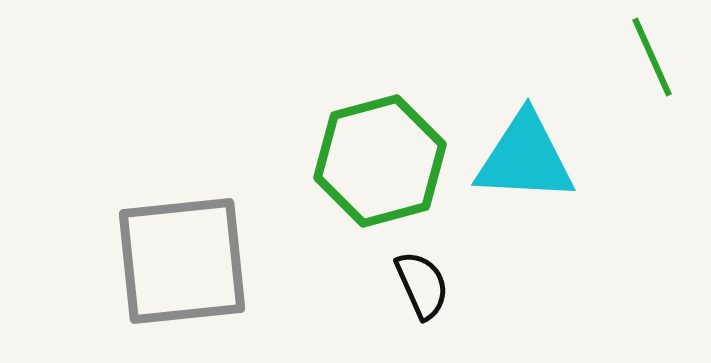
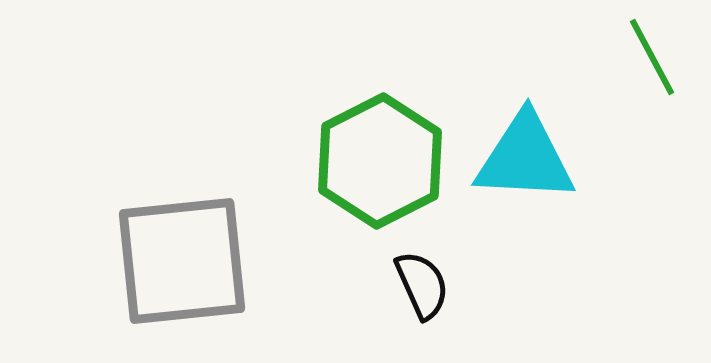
green line: rotated 4 degrees counterclockwise
green hexagon: rotated 12 degrees counterclockwise
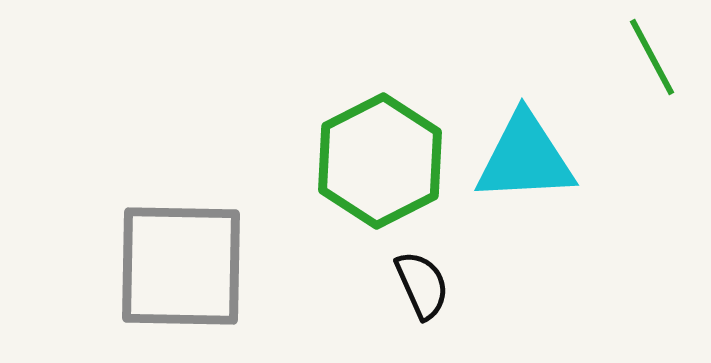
cyan triangle: rotated 6 degrees counterclockwise
gray square: moved 1 px left, 5 px down; rotated 7 degrees clockwise
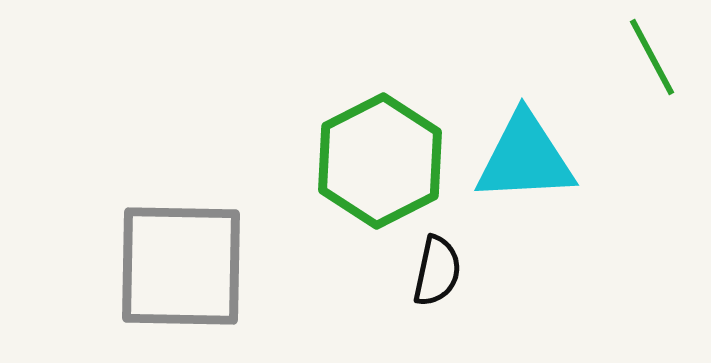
black semicircle: moved 15 px right, 14 px up; rotated 36 degrees clockwise
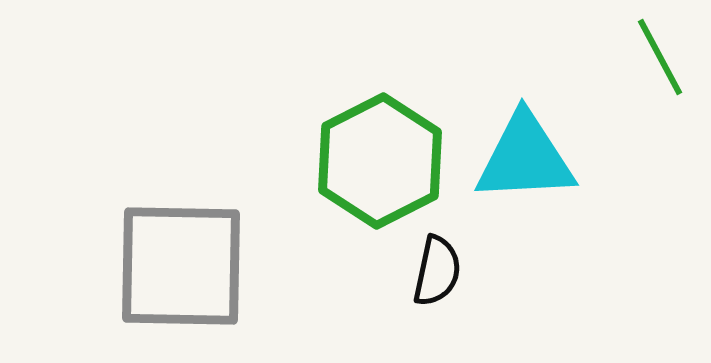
green line: moved 8 px right
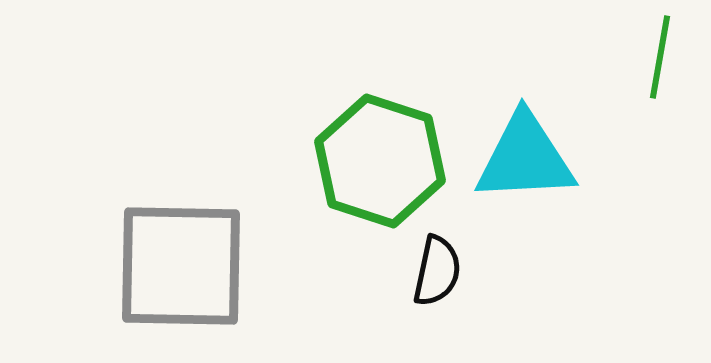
green line: rotated 38 degrees clockwise
green hexagon: rotated 15 degrees counterclockwise
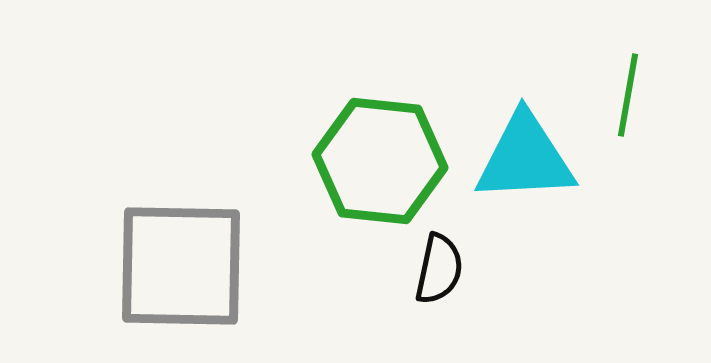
green line: moved 32 px left, 38 px down
green hexagon: rotated 12 degrees counterclockwise
black semicircle: moved 2 px right, 2 px up
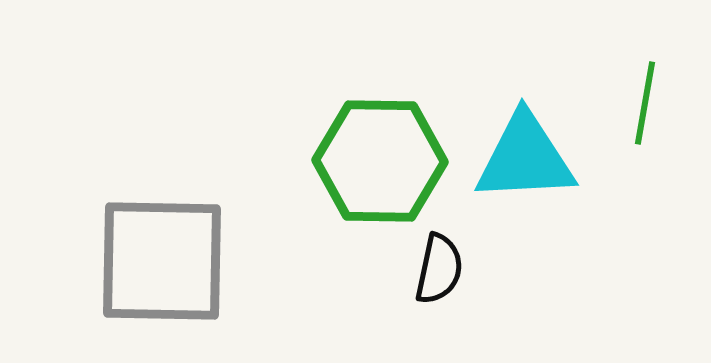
green line: moved 17 px right, 8 px down
green hexagon: rotated 5 degrees counterclockwise
gray square: moved 19 px left, 5 px up
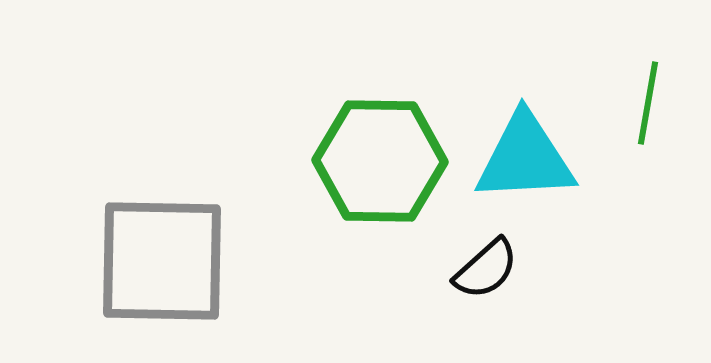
green line: moved 3 px right
black semicircle: moved 47 px right; rotated 36 degrees clockwise
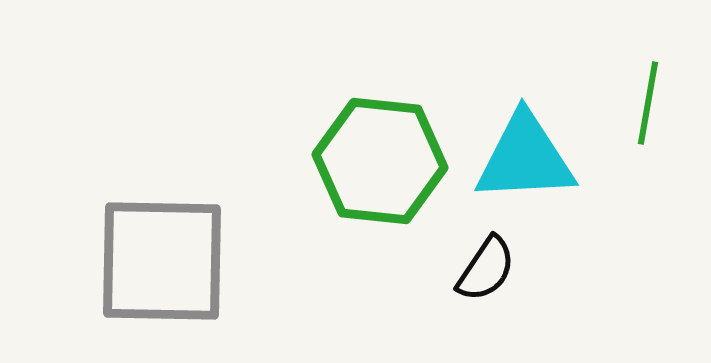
green hexagon: rotated 5 degrees clockwise
black semicircle: rotated 14 degrees counterclockwise
